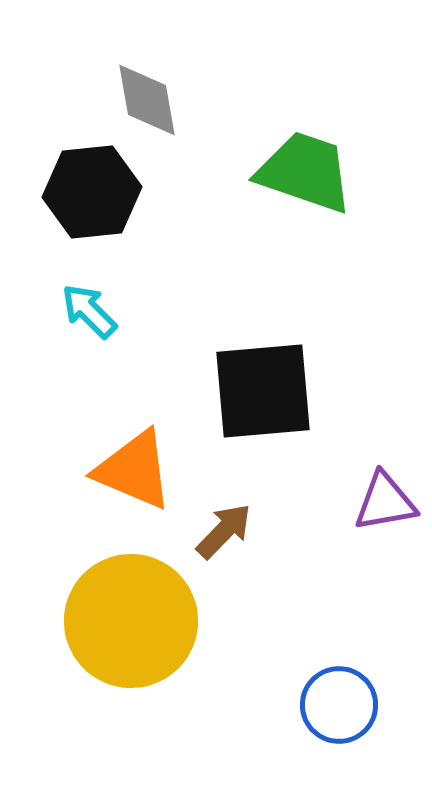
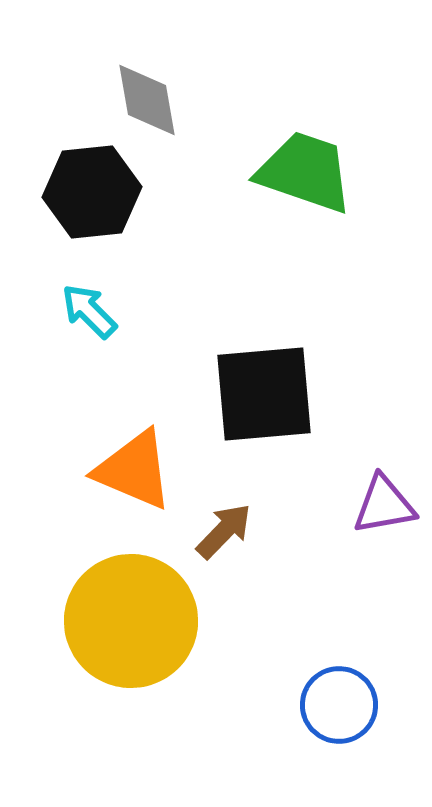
black square: moved 1 px right, 3 px down
purple triangle: moved 1 px left, 3 px down
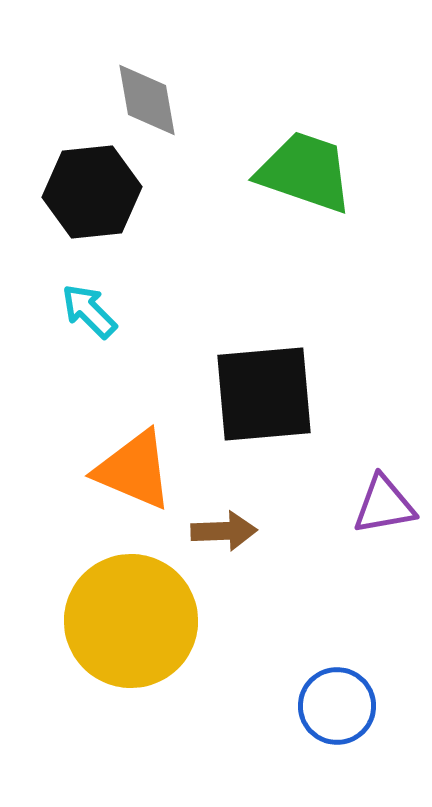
brown arrow: rotated 44 degrees clockwise
blue circle: moved 2 px left, 1 px down
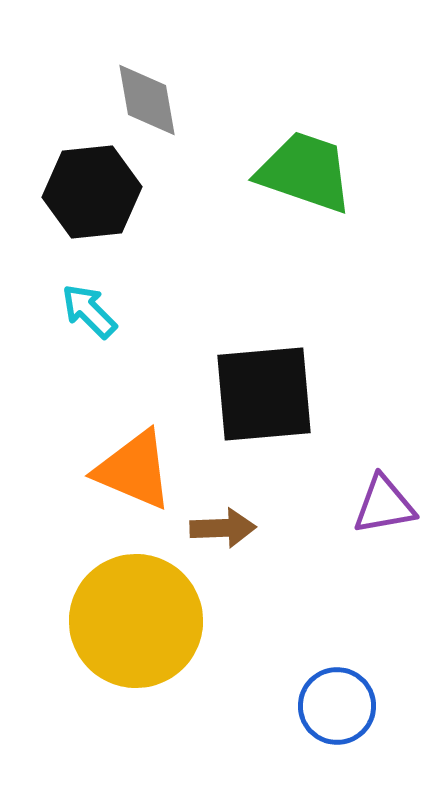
brown arrow: moved 1 px left, 3 px up
yellow circle: moved 5 px right
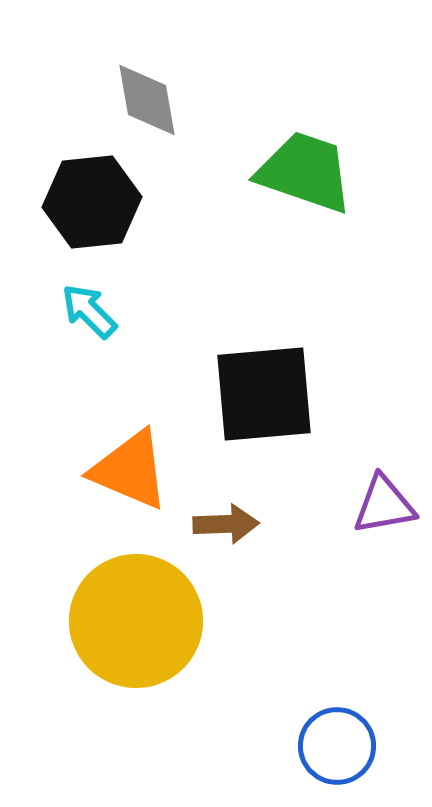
black hexagon: moved 10 px down
orange triangle: moved 4 px left
brown arrow: moved 3 px right, 4 px up
blue circle: moved 40 px down
